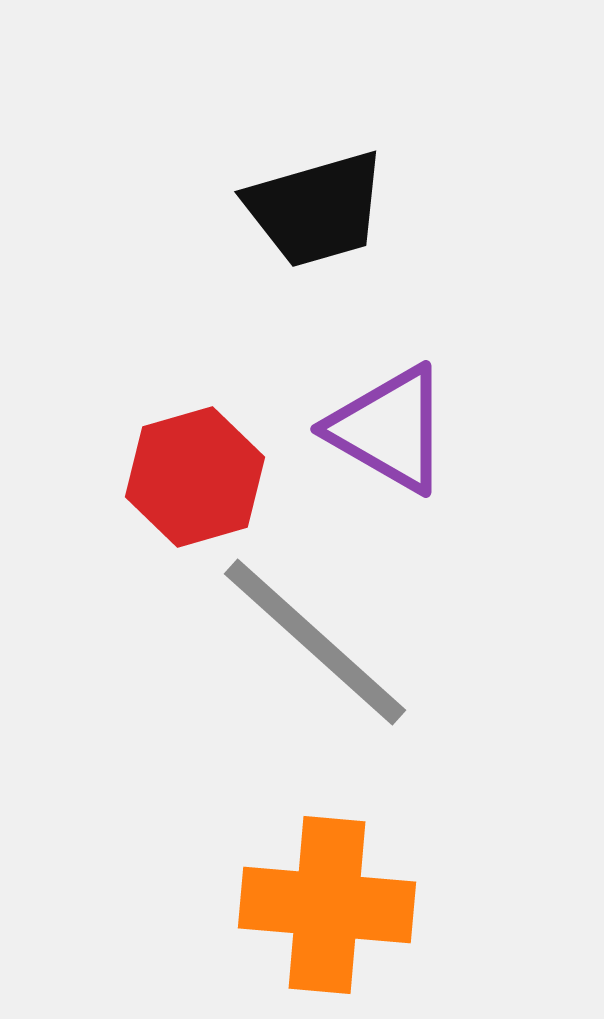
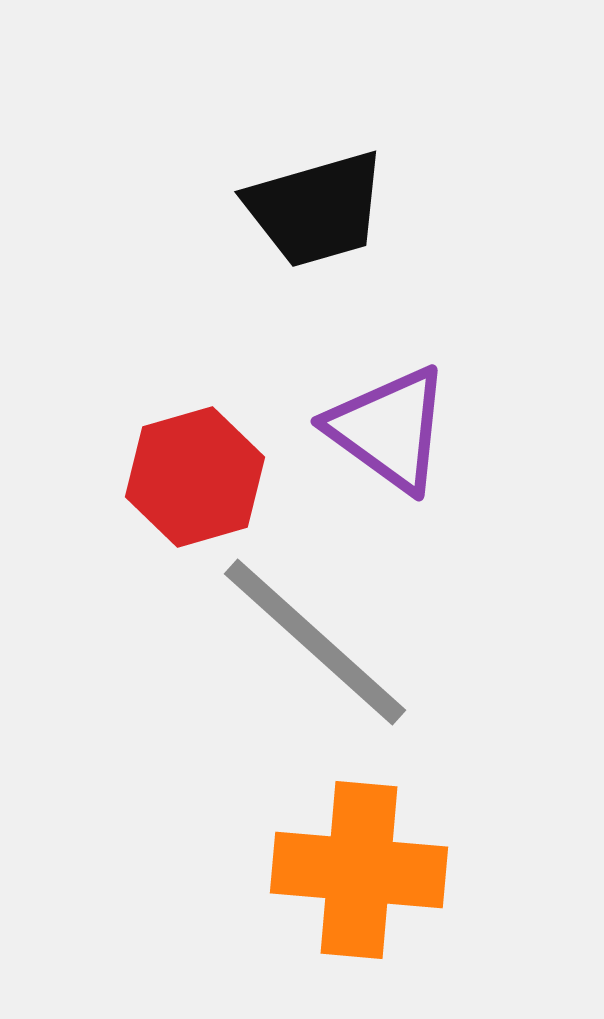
purple triangle: rotated 6 degrees clockwise
orange cross: moved 32 px right, 35 px up
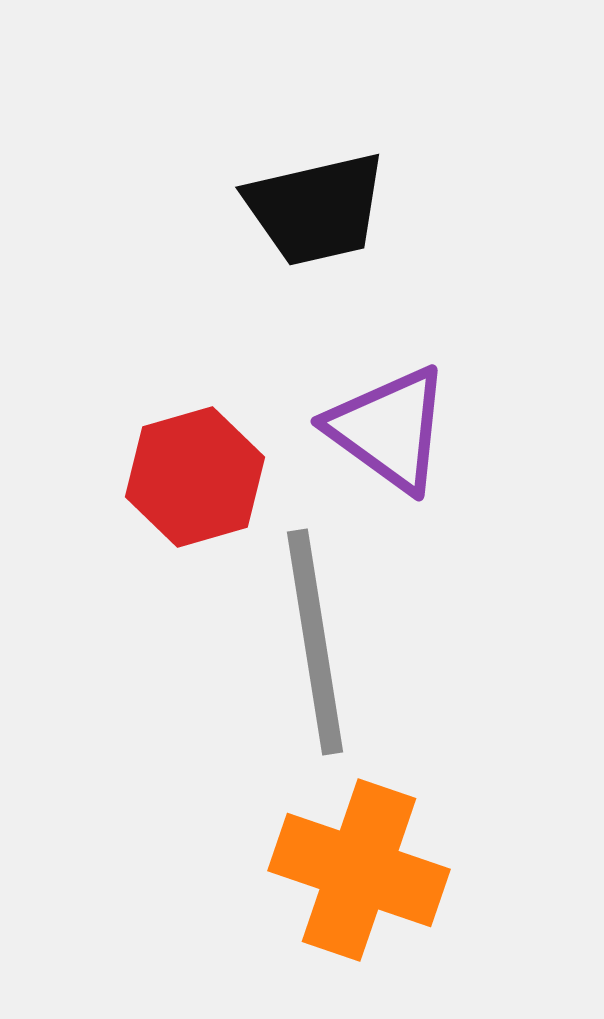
black trapezoid: rotated 3 degrees clockwise
gray line: rotated 39 degrees clockwise
orange cross: rotated 14 degrees clockwise
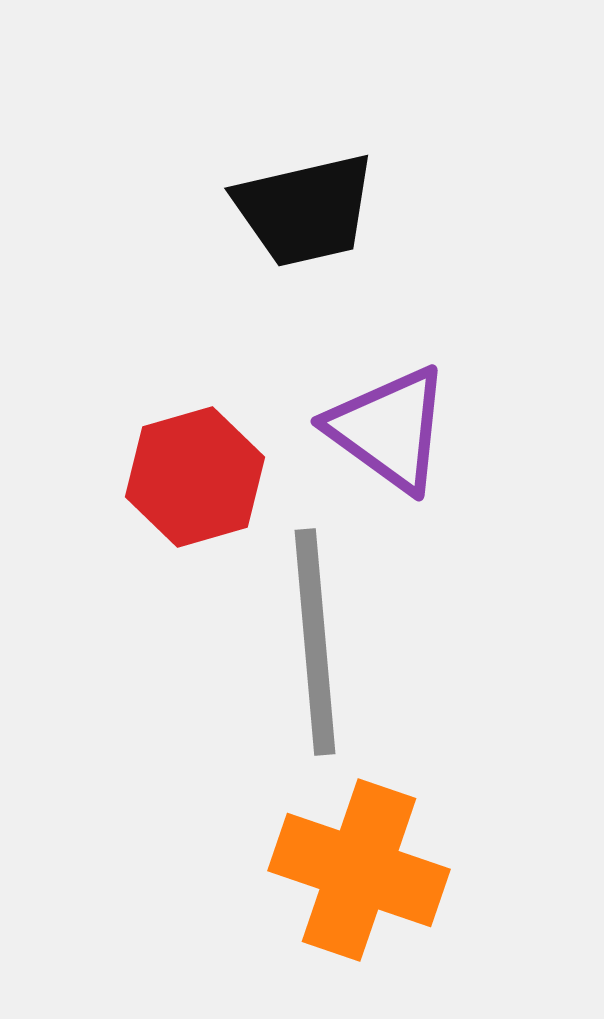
black trapezoid: moved 11 px left, 1 px down
gray line: rotated 4 degrees clockwise
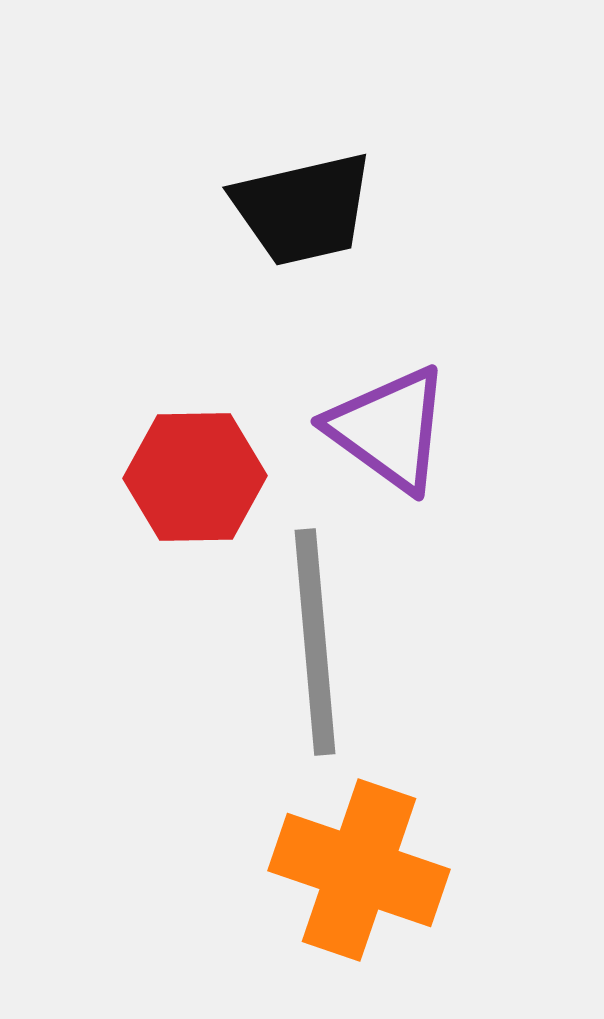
black trapezoid: moved 2 px left, 1 px up
red hexagon: rotated 15 degrees clockwise
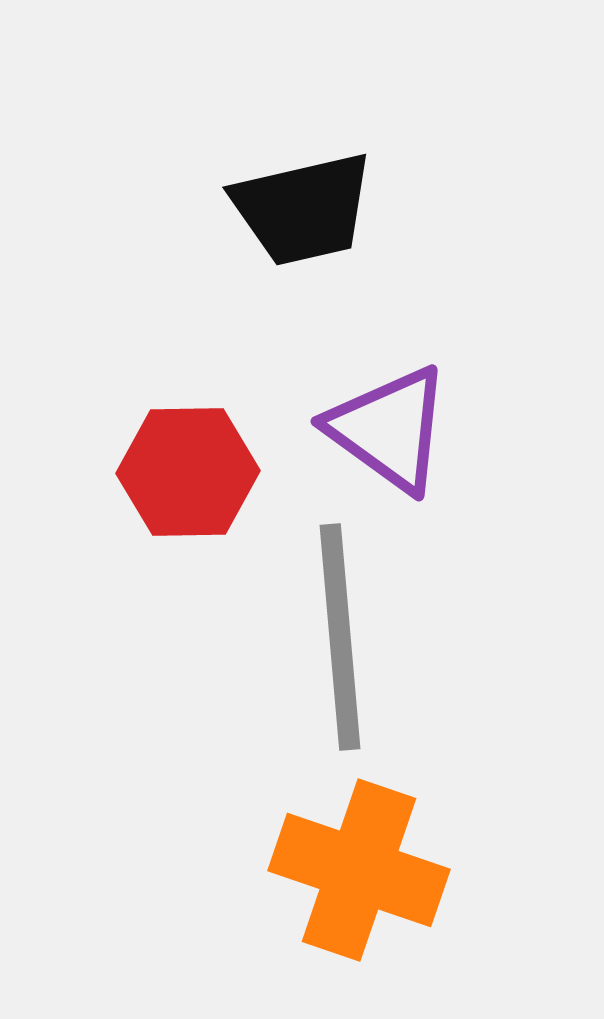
red hexagon: moved 7 px left, 5 px up
gray line: moved 25 px right, 5 px up
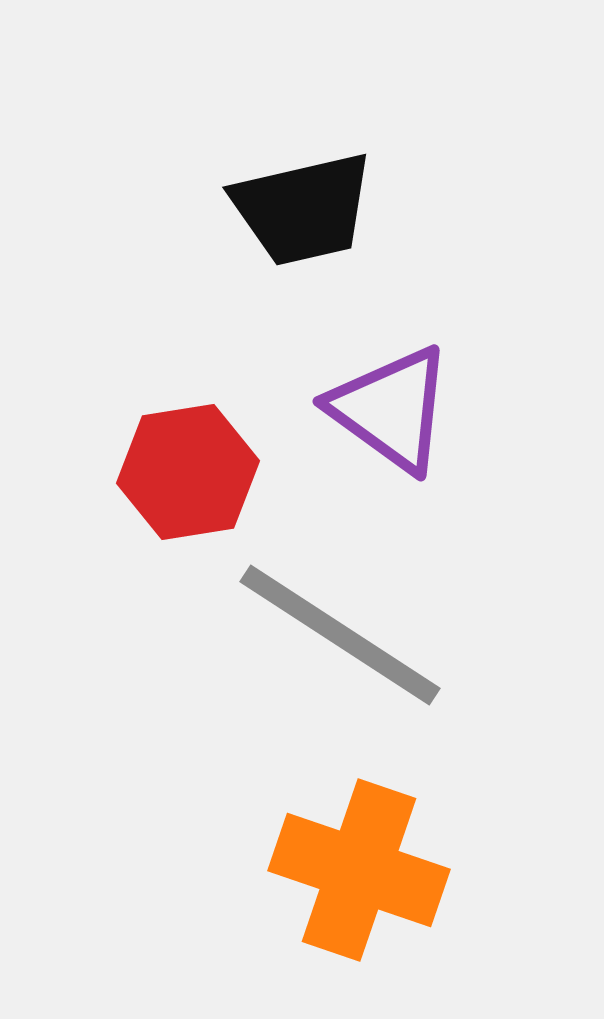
purple triangle: moved 2 px right, 20 px up
red hexagon: rotated 8 degrees counterclockwise
gray line: moved 2 px up; rotated 52 degrees counterclockwise
